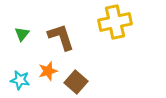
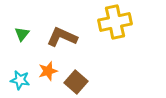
brown L-shape: moved 1 px right; rotated 48 degrees counterclockwise
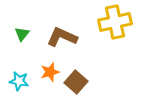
orange star: moved 2 px right, 1 px down
cyan star: moved 1 px left, 1 px down
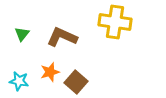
yellow cross: rotated 20 degrees clockwise
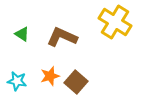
yellow cross: rotated 24 degrees clockwise
green triangle: rotated 35 degrees counterclockwise
orange star: moved 4 px down
cyan star: moved 2 px left
